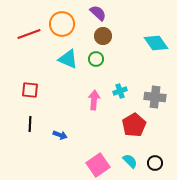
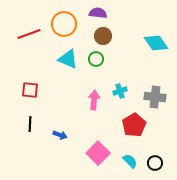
purple semicircle: rotated 36 degrees counterclockwise
orange circle: moved 2 px right
pink square: moved 12 px up; rotated 10 degrees counterclockwise
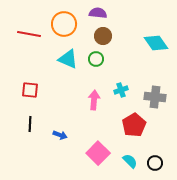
red line: rotated 30 degrees clockwise
cyan cross: moved 1 px right, 1 px up
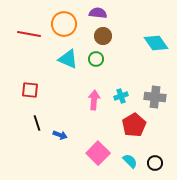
cyan cross: moved 6 px down
black line: moved 7 px right, 1 px up; rotated 21 degrees counterclockwise
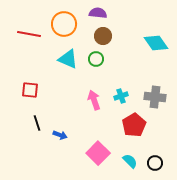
pink arrow: rotated 24 degrees counterclockwise
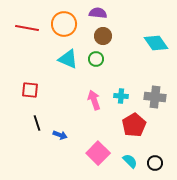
red line: moved 2 px left, 6 px up
cyan cross: rotated 24 degrees clockwise
